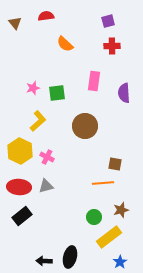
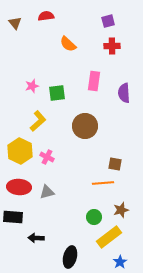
orange semicircle: moved 3 px right
pink star: moved 1 px left, 2 px up
gray triangle: moved 1 px right, 6 px down
black rectangle: moved 9 px left, 1 px down; rotated 42 degrees clockwise
black arrow: moved 8 px left, 23 px up
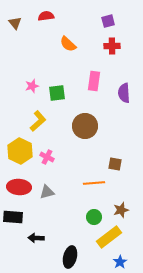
orange line: moved 9 px left
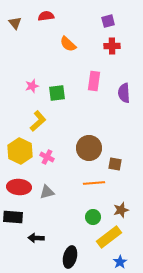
brown circle: moved 4 px right, 22 px down
green circle: moved 1 px left
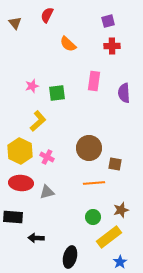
red semicircle: moved 1 px right, 1 px up; rotated 56 degrees counterclockwise
red ellipse: moved 2 px right, 4 px up
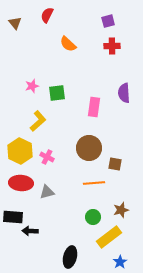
pink rectangle: moved 26 px down
black arrow: moved 6 px left, 7 px up
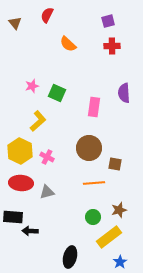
green square: rotated 30 degrees clockwise
brown star: moved 2 px left
